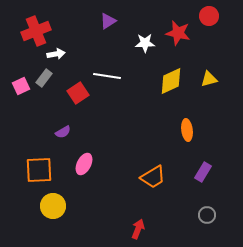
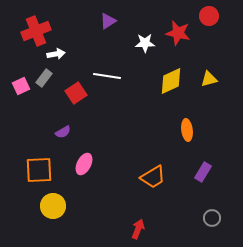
red square: moved 2 px left
gray circle: moved 5 px right, 3 px down
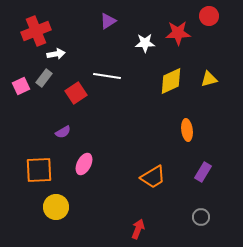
red star: rotated 15 degrees counterclockwise
yellow circle: moved 3 px right, 1 px down
gray circle: moved 11 px left, 1 px up
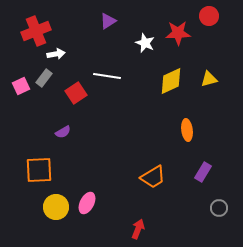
white star: rotated 24 degrees clockwise
pink ellipse: moved 3 px right, 39 px down
gray circle: moved 18 px right, 9 px up
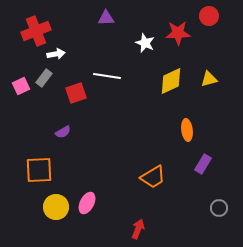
purple triangle: moved 2 px left, 3 px up; rotated 30 degrees clockwise
red square: rotated 15 degrees clockwise
purple rectangle: moved 8 px up
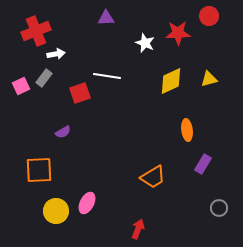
red square: moved 4 px right
yellow circle: moved 4 px down
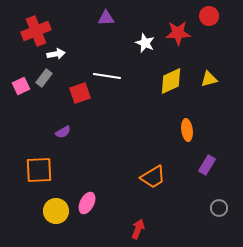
purple rectangle: moved 4 px right, 1 px down
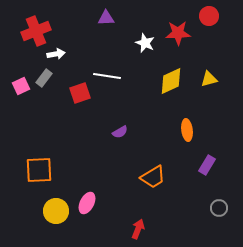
purple semicircle: moved 57 px right
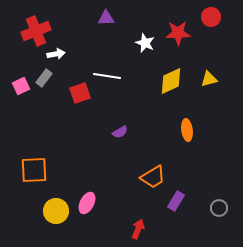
red circle: moved 2 px right, 1 px down
purple rectangle: moved 31 px left, 36 px down
orange square: moved 5 px left
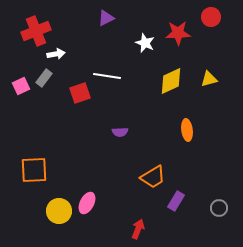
purple triangle: rotated 24 degrees counterclockwise
purple semicircle: rotated 28 degrees clockwise
yellow circle: moved 3 px right
